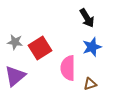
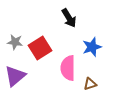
black arrow: moved 18 px left
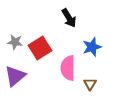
brown triangle: rotated 40 degrees counterclockwise
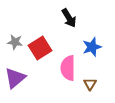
purple triangle: moved 2 px down
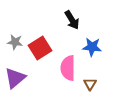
black arrow: moved 3 px right, 2 px down
blue star: rotated 24 degrees clockwise
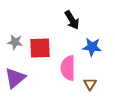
red square: rotated 30 degrees clockwise
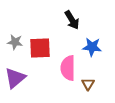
brown triangle: moved 2 px left
